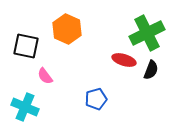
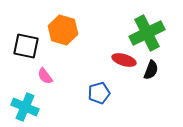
orange hexagon: moved 4 px left, 1 px down; rotated 8 degrees counterclockwise
blue pentagon: moved 3 px right, 6 px up
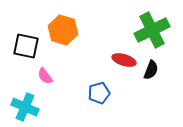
green cross: moved 5 px right, 3 px up
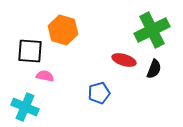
black square: moved 4 px right, 5 px down; rotated 8 degrees counterclockwise
black semicircle: moved 3 px right, 1 px up
pink semicircle: rotated 138 degrees clockwise
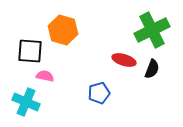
black semicircle: moved 2 px left
cyan cross: moved 1 px right, 5 px up
